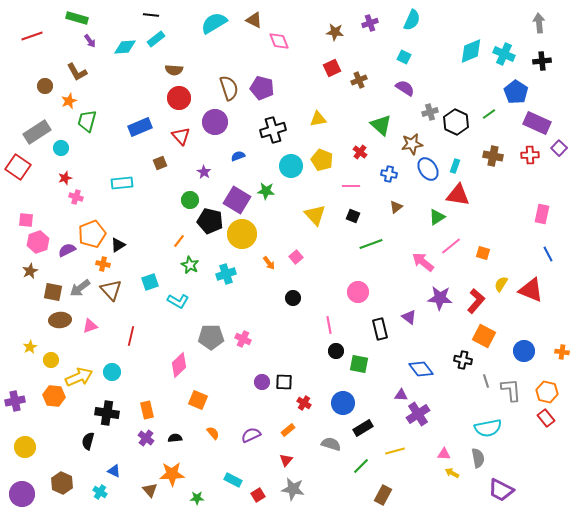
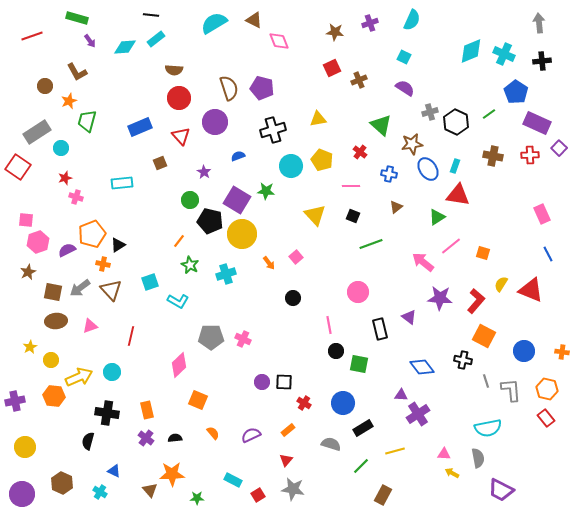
pink rectangle at (542, 214): rotated 36 degrees counterclockwise
brown star at (30, 271): moved 2 px left, 1 px down
brown ellipse at (60, 320): moved 4 px left, 1 px down
blue diamond at (421, 369): moved 1 px right, 2 px up
orange hexagon at (547, 392): moved 3 px up
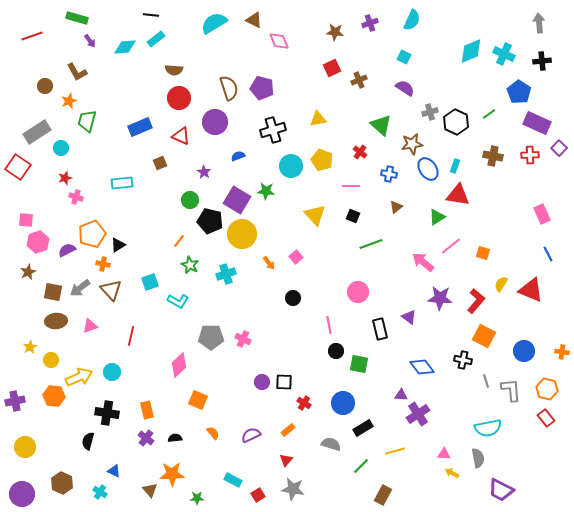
blue pentagon at (516, 92): moved 3 px right
red triangle at (181, 136): rotated 24 degrees counterclockwise
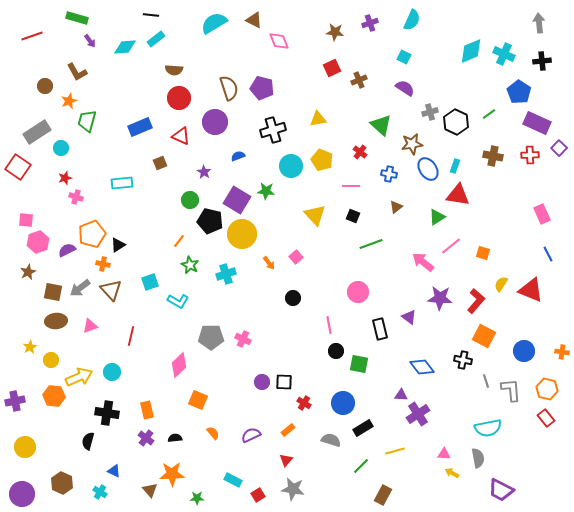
gray semicircle at (331, 444): moved 4 px up
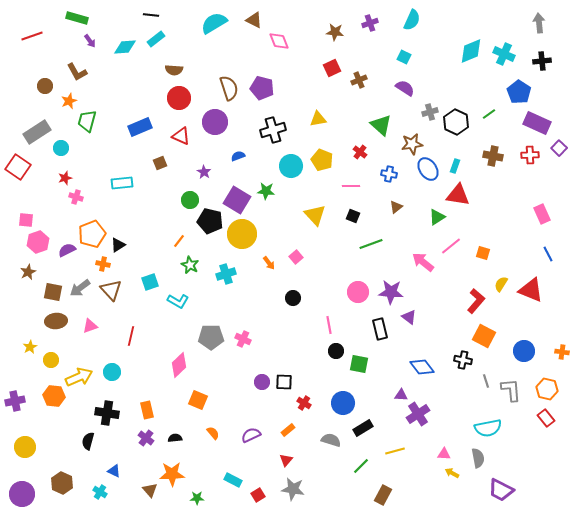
purple star at (440, 298): moved 49 px left, 6 px up
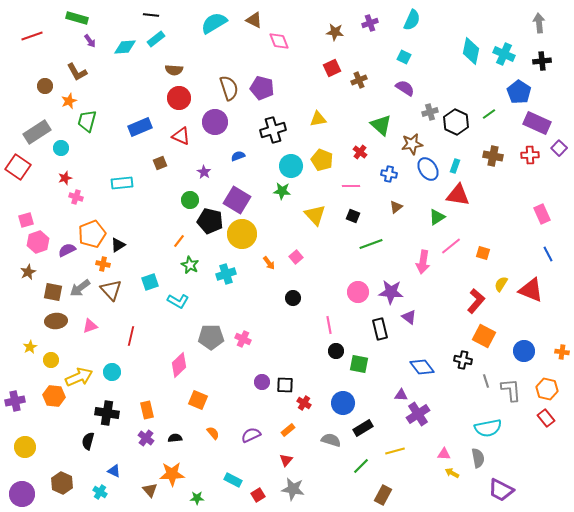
cyan diamond at (471, 51): rotated 56 degrees counterclockwise
green star at (266, 191): moved 16 px right
pink square at (26, 220): rotated 21 degrees counterclockwise
pink arrow at (423, 262): rotated 120 degrees counterclockwise
black square at (284, 382): moved 1 px right, 3 px down
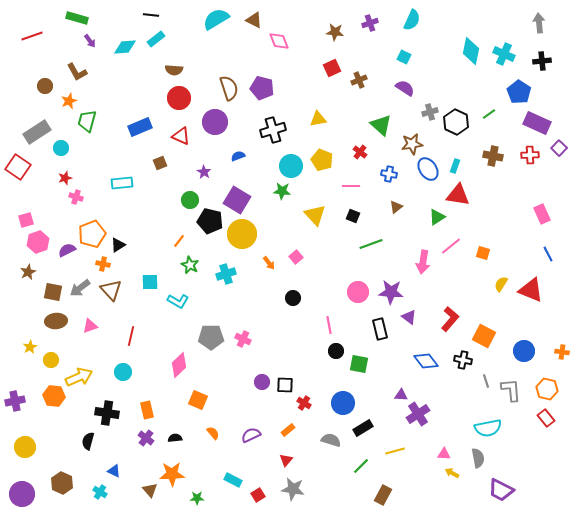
cyan semicircle at (214, 23): moved 2 px right, 4 px up
cyan square at (150, 282): rotated 18 degrees clockwise
red L-shape at (476, 301): moved 26 px left, 18 px down
blue diamond at (422, 367): moved 4 px right, 6 px up
cyan circle at (112, 372): moved 11 px right
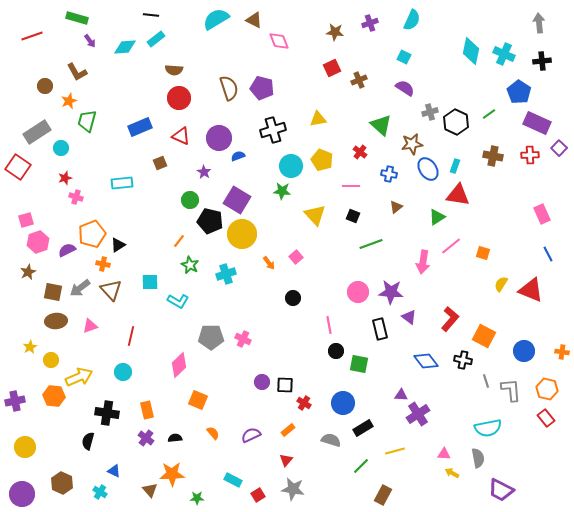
purple circle at (215, 122): moved 4 px right, 16 px down
